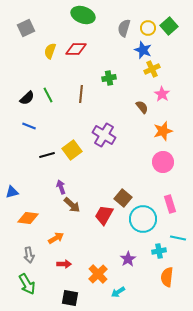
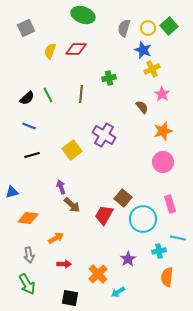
black line: moved 15 px left
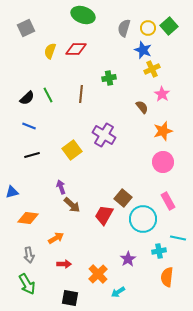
pink rectangle: moved 2 px left, 3 px up; rotated 12 degrees counterclockwise
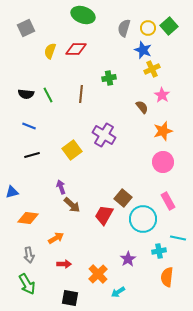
pink star: moved 1 px down
black semicircle: moved 1 px left, 4 px up; rotated 49 degrees clockwise
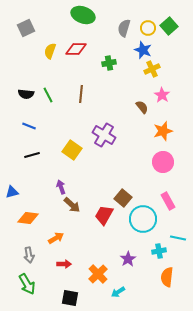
green cross: moved 15 px up
yellow square: rotated 18 degrees counterclockwise
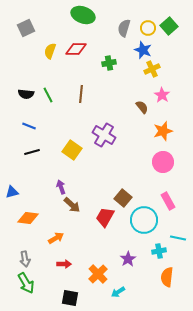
black line: moved 3 px up
red trapezoid: moved 1 px right, 2 px down
cyan circle: moved 1 px right, 1 px down
gray arrow: moved 4 px left, 4 px down
green arrow: moved 1 px left, 1 px up
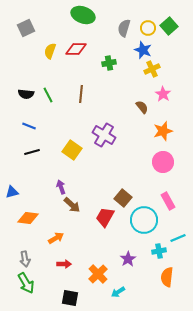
pink star: moved 1 px right, 1 px up
cyan line: rotated 35 degrees counterclockwise
